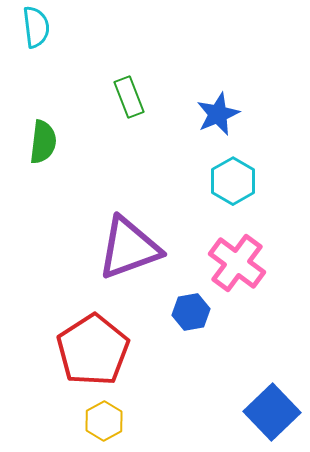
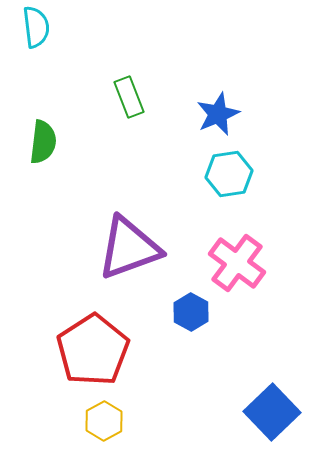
cyan hexagon: moved 4 px left, 7 px up; rotated 21 degrees clockwise
blue hexagon: rotated 21 degrees counterclockwise
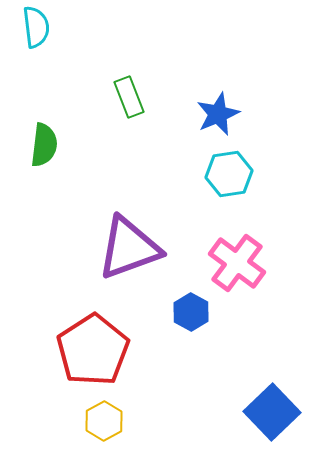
green semicircle: moved 1 px right, 3 px down
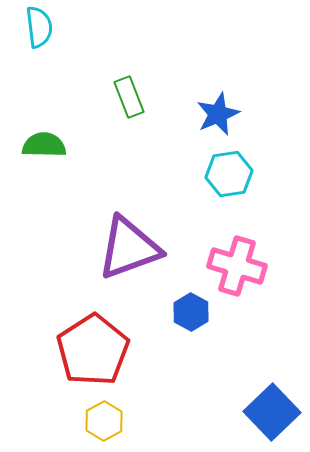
cyan semicircle: moved 3 px right
green semicircle: rotated 96 degrees counterclockwise
pink cross: moved 3 px down; rotated 20 degrees counterclockwise
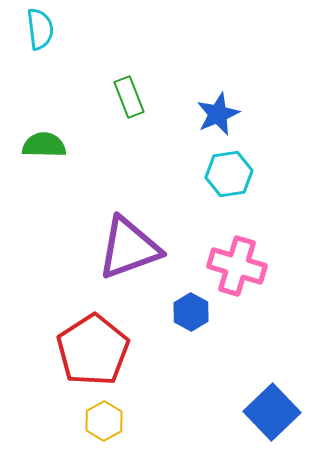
cyan semicircle: moved 1 px right, 2 px down
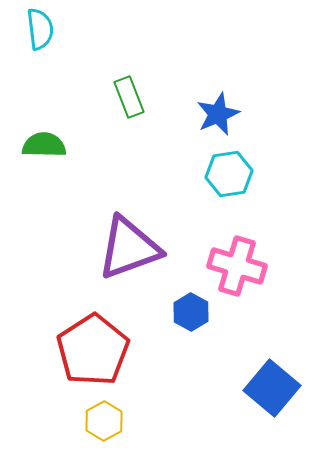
blue square: moved 24 px up; rotated 6 degrees counterclockwise
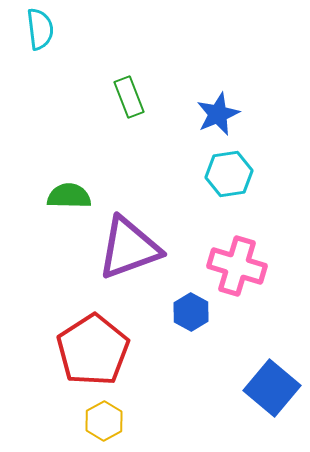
green semicircle: moved 25 px right, 51 px down
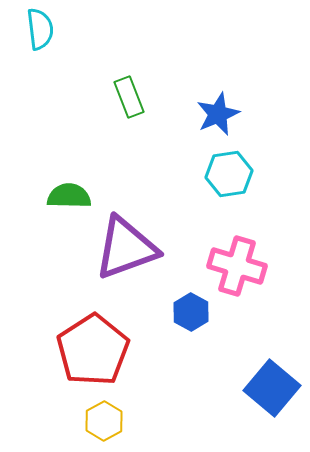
purple triangle: moved 3 px left
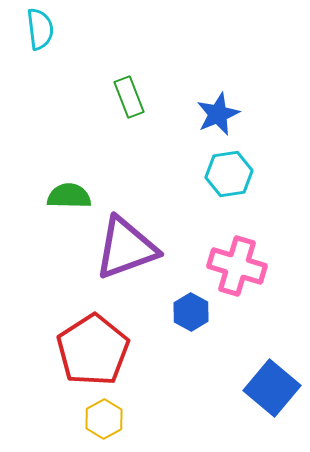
yellow hexagon: moved 2 px up
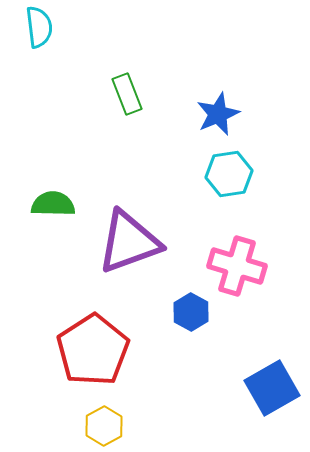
cyan semicircle: moved 1 px left, 2 px up
green rectangle: moved 2 px left, 3 px up
green semicircle: moved 16 px left, 8 px down
purple triangle: moved 3 px right, 6 px up
blue square: rotated 20 degrees clockwise
yellow hexagon: moved 7 px down
